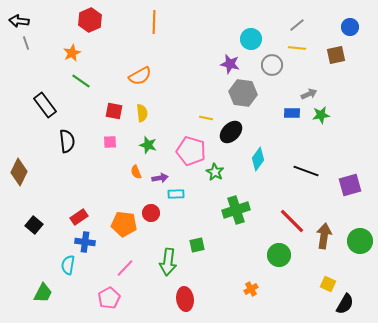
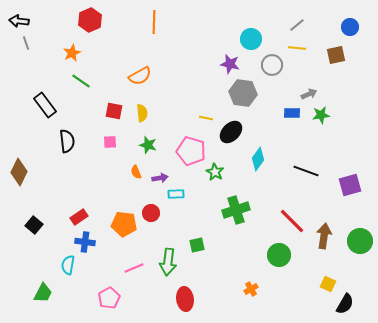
pink line at (125, 268): moved 9 px right; rotated 24 degrees clockwise
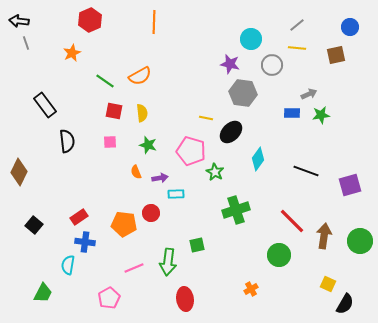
green line at (81, 81): moved 24 px right
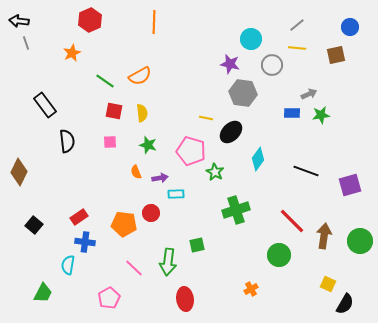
pink line at (134, 268): rotated 66 degrees clockwise
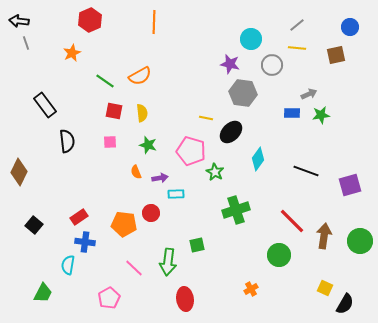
yellow square at (328, 284): moved 3 px left, 4 px down
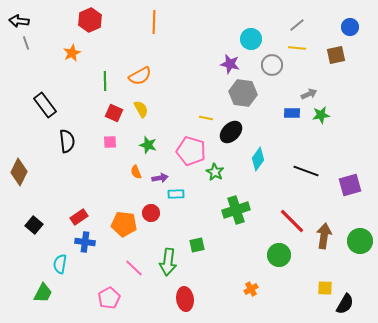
green line at (105, 81): rotated 54 degrees clockwise
red square at (114, 111): moved 2 px down; rotated 12 degrees clockwise
yellow semicircle at (142, 113): moved 1 px left, 4 px up; rotated 24 degrees counterclockwise
cyan semicircle at (68, 265): moved 8 px left, 1 px up
yellow square at (325, 288): rotated 21 degrees counterclockwise
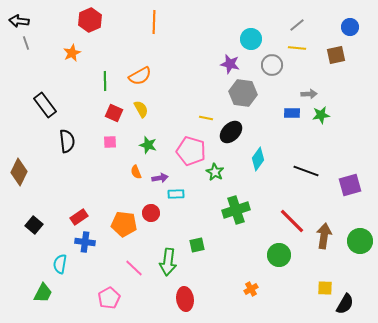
gray arrow at (309, 94): rotated 21 degrees clockwise
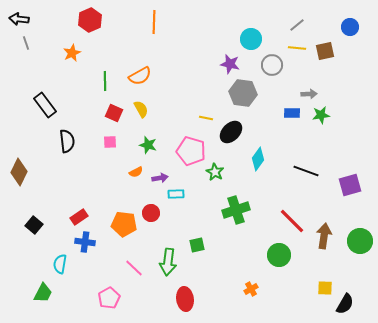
black arrow at (19, 21): moved 2 px up
brown square at (336, 55): moved 11 px left, 4 px up
orange semicircle at (136, 172): rotated 96 degrees counterclockwise
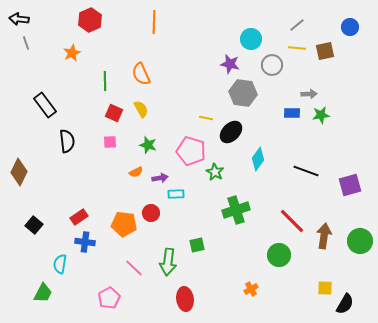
orange semicircle at (140, 76): moved 1 px right, 2 px up; rotated 95 degrees clockwise
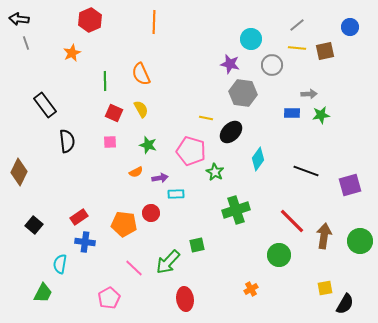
green arrow at (168, 262): rotated 36 degrees clockwise
yellow square at (325, 288): rotated 14 degrees counterclockwise
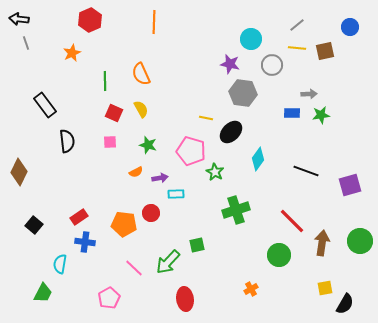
brown arrow at (324, 236): moved 2 px left, 7 px down
